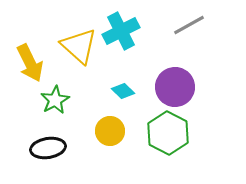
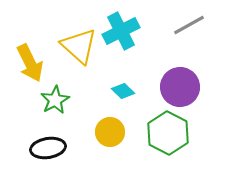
purple circle: moved 5 px right
yellow circle: moved 1 px down
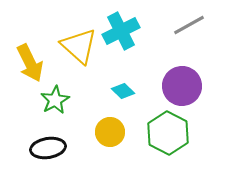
purple circle: moved 2 px right, 1 px up
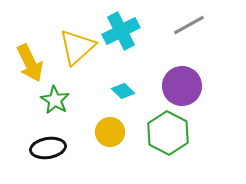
yellow triangle: moved 2 px left, 1 px down; rotated 36 degrees clockwise
green star: rotated 12 degrees counterclockwise
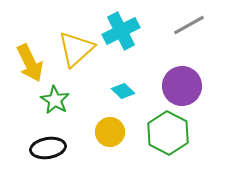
yellow triangle: moved 1 px left, 2 px down
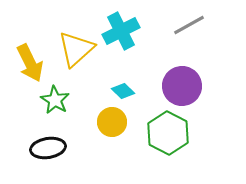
yellow circle: moved 2 px right, 10 px up
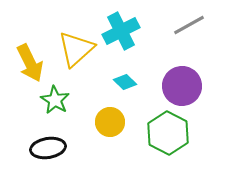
cyan diamond: moved 2 px right, 9 px up
yellow circle: moved 2 px left
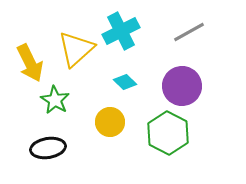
gray line: moved 7 px down
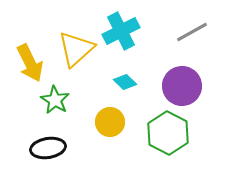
gray line: moved 3 px right
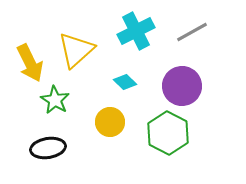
cyan cross: moved 15 px right
yellow triangle: moved 1 px down
